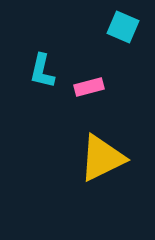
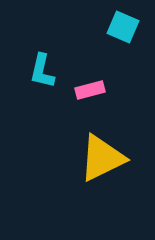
pink rectangle: moved 1 px right, 3 px down
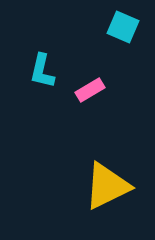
pink rectangle: rotated 16 degrees counterclockwise
yellow triangle: moved 5 px right, 28 px down
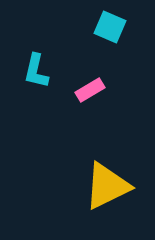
cyan square: moved 13 px left
cyan L-shape: moved 6 px left
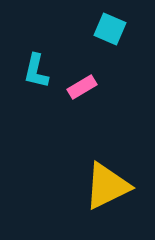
cyan square: moved 2 px down
pink rectangle: moved 8 px left, 3 px up
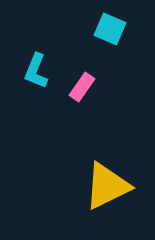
cyan L-shape: rotated 9 degrees clockwise
pink rectangle: rotated 24 degrees counterclockwise
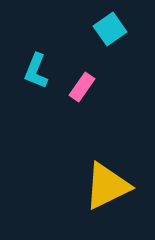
cyan square: rotated 32 degrees clockwise
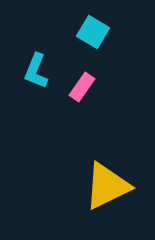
cyan square: moved 17 px left, 3 px down; rotated 24 degrees counterclockwise
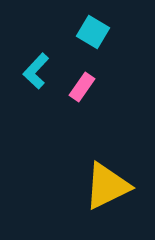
cyan L-shape: rotated 21 degrees clockwise
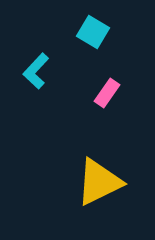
pink rectangle: moved 25 px right, 6 px down
yellow triangle: moved 8 px left, 4 px up
